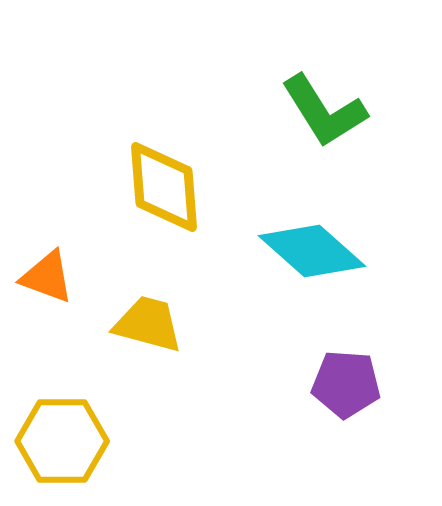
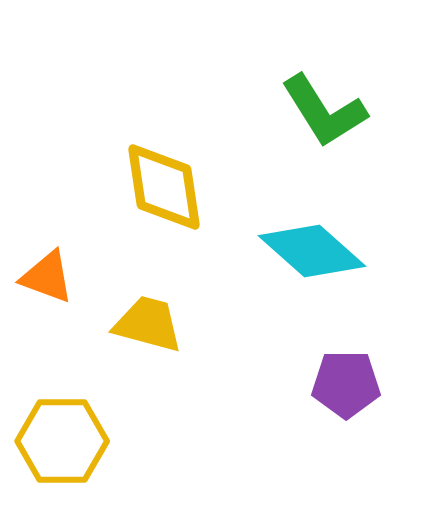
yellow diamond: rotated 4 degrees counterclockwise
purple pentagon: rotated 4 degrees counterclockwise
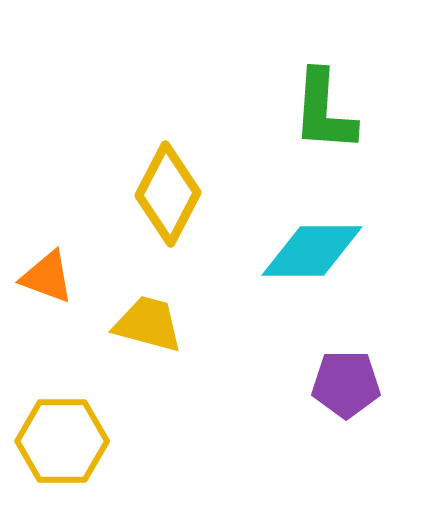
green L-shape: rotated 36 degrees clockwise
yellow diamond: moved 4 px right, 7 px down; rotated 36 degrees clockwise
cyan diamond: rotated 42 degrees counterclockwise
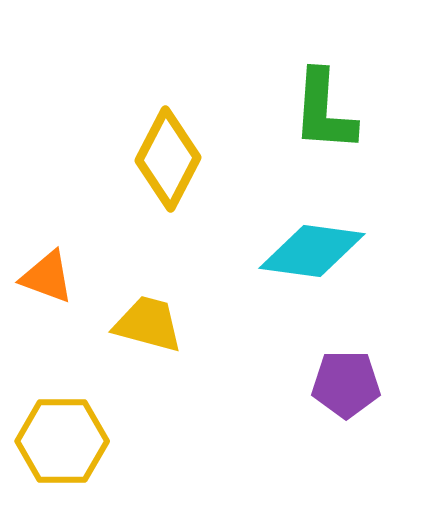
yellow diamond: moved 35 px up
cyan diamond: rotated 8 degrees clockwise
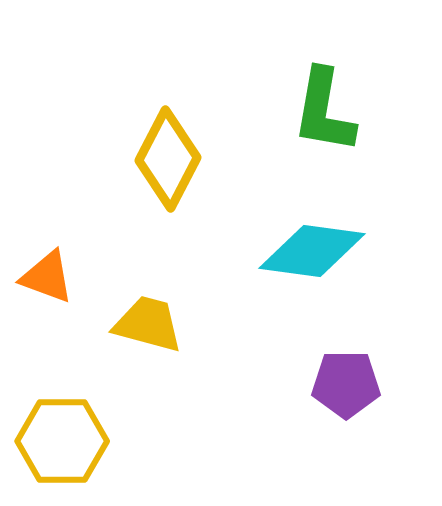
green L-shape: rotated 6 degrees clockwise
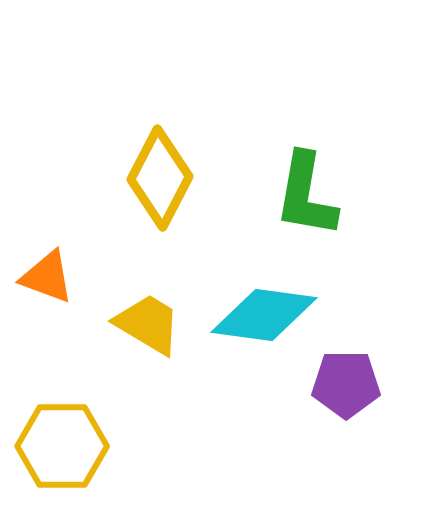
green L-shape: moved 18 px left, 84 px down
yellow diamond: moved 8 px left, 19 px down
cyan diamond: moved 48 px left, 64 px down
yellow trapezoid: rotated 16 degrees clockwise
yellow hexagon: moved 5 px down
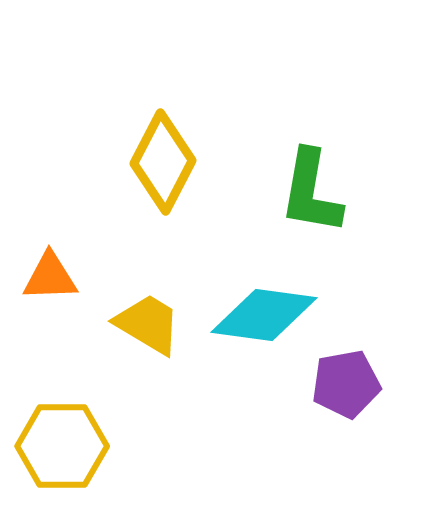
yellow diamond: moved 3 px right, 16 px up
green L-shape: moved 5 px right, 3 px up
orange triangle: moved 3 px right; rotated 22 degrees counterclockwise
purple pentagon: rotated 10 degrees counterclockwise
